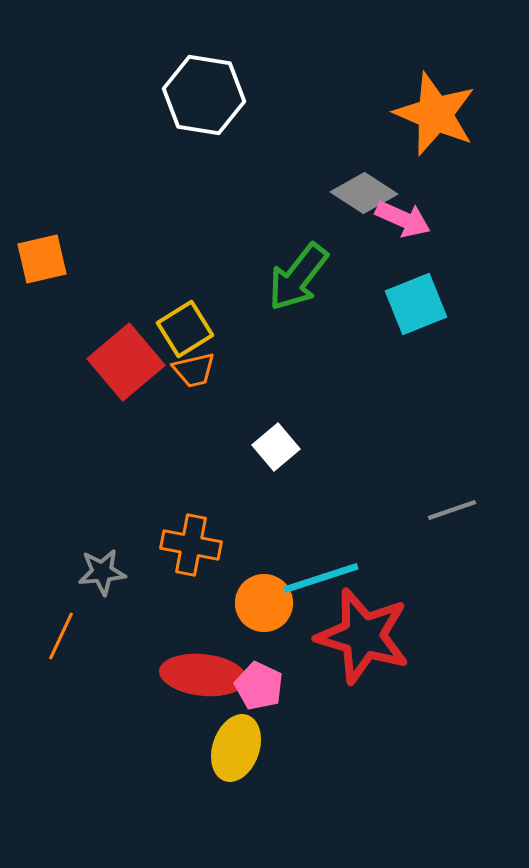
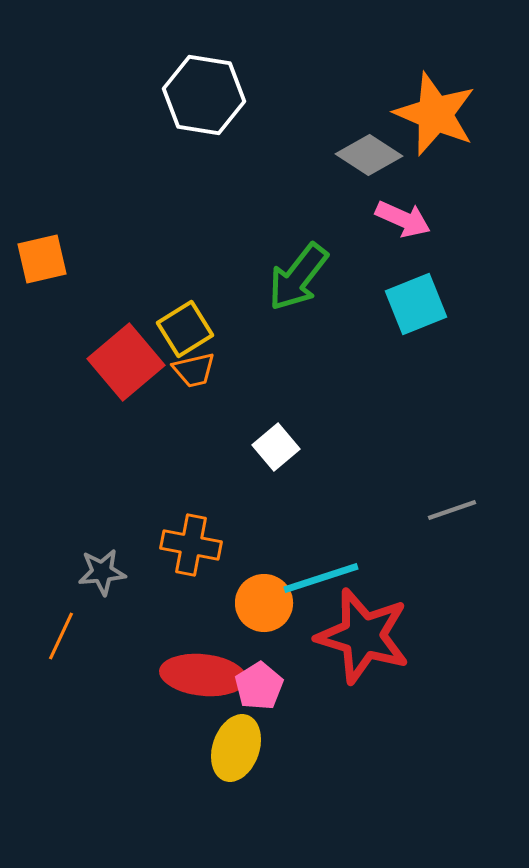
gray diamond: moved 5 px right, 38 px up
pink pentagon: rotated 15 degrees clockwise
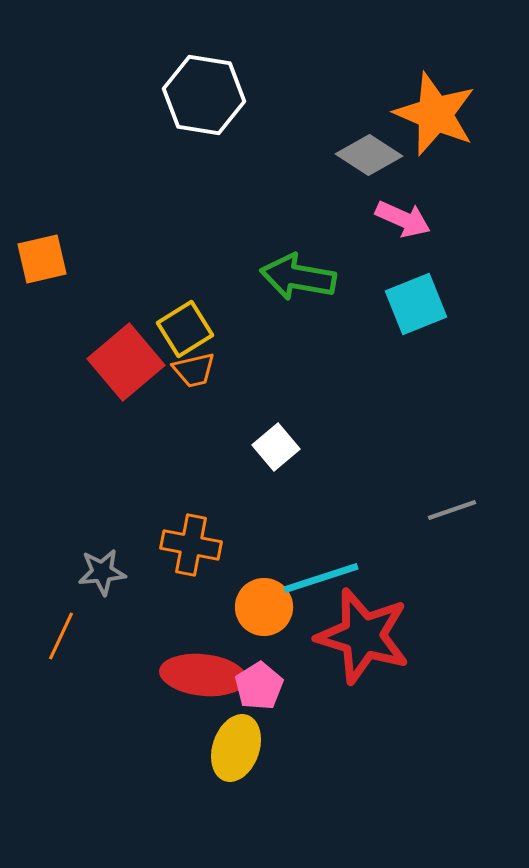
green arrow: rotated 62 degrees clockwise
orange circle: moved 4 px down
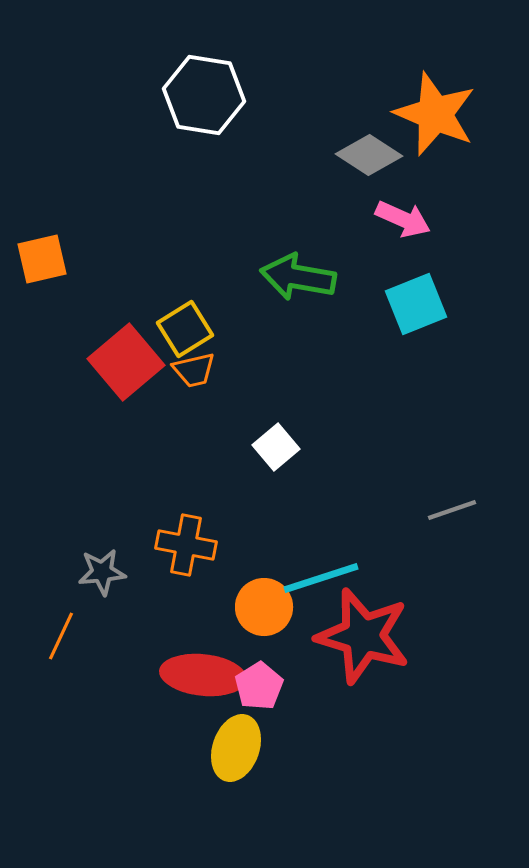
orange cross: moved 5 px left
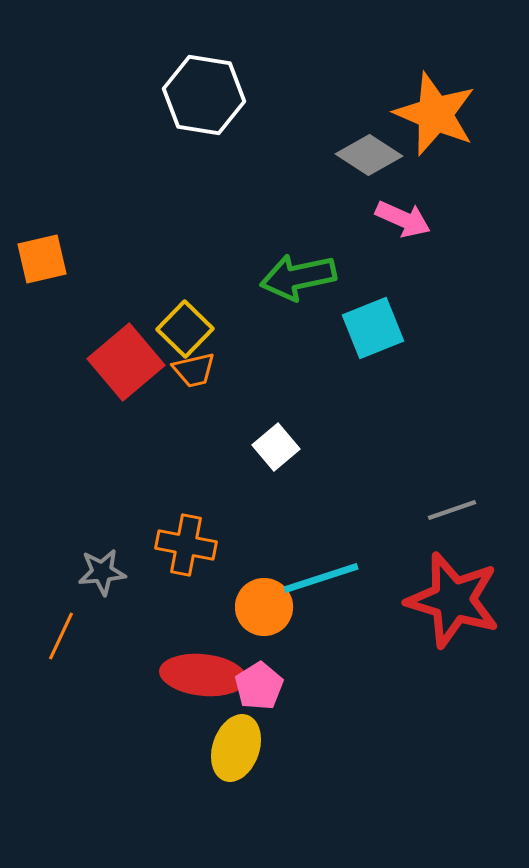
green arrow: rotated 22 degrees counterclockwise
cyan square: moved 43 px left, 24 px down
yellow square: rotated 14 degrees counterclockwise
red star: moved 90 px right, 36 px up
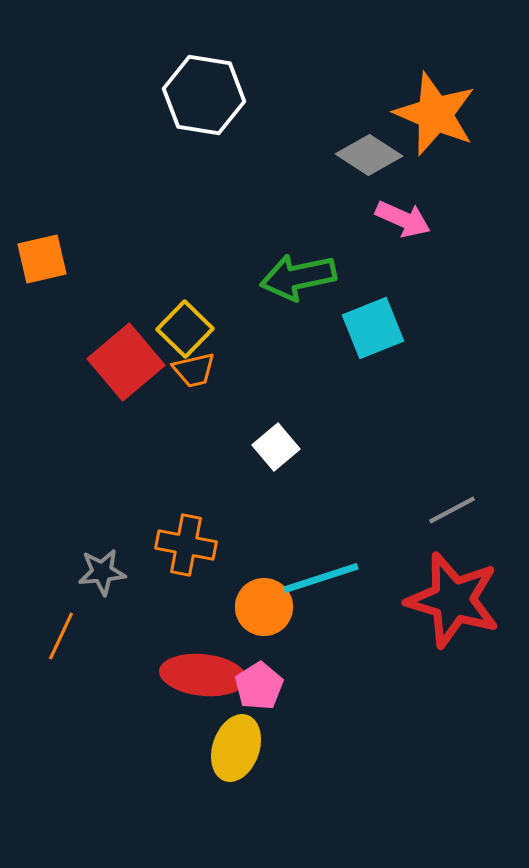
gray line: rotated 9 degrees counterclockwise
